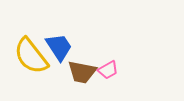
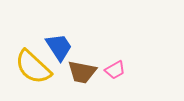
yellow semicircle: moved 2 px right, 11 px down; rotated 9 degrees counterclockwise
pink trapezoid: moved 7 px right
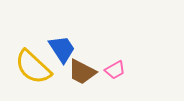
blue trapezoid: moved 3 px right, 2 px down
brown trapezoid: rotated 16 degrees clockwise
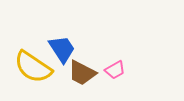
yellow semicircle: rotated 9 degrees counterclockwise
brown trapezoid: moved 1 px down
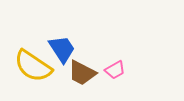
yellow semicircle: moved 1 px up
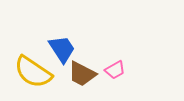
yellow semicircle: moved 6 px down
brown trapezoid: moved 1 px down
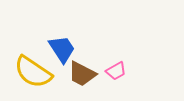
pink trapezoid: moved 1 px right, 1 px down
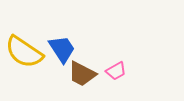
yellow semicircle: moved 9 px left, 20 px up
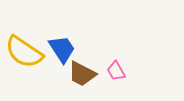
pink trapezoid: rotated 90 degrees clockwise
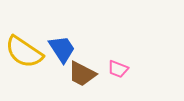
pink trapezoid: moved 2 px right, 2 px up; rotated 40 degrees counterclockwise
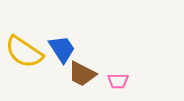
pink trapezoid: moved 12 px down; rotated 20 degrees counterclockwise
